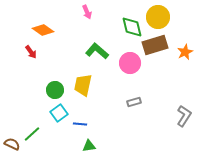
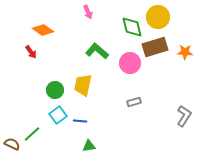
pink arrow: moved 1 px right
brown rectangle: moved 2 px down
orange star: rotated 28 degrees clockwise
cyan square: moved 1 px left, 2 px down
blue line: moved 3 px up
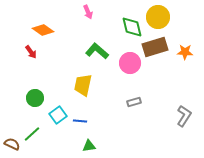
green circle: moved 20 px left, 8 px down
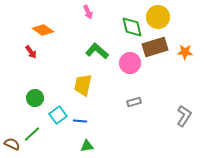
green triangle: moved 2 px left
